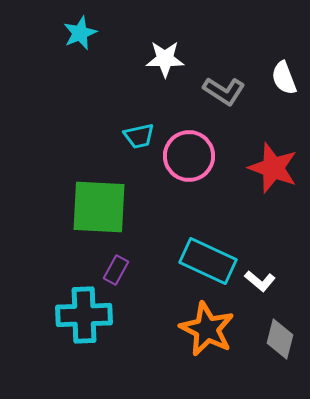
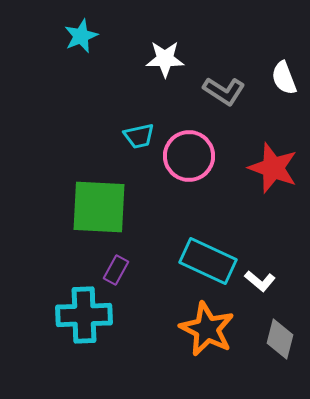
cyan star: moved 1 px right, 3 px down
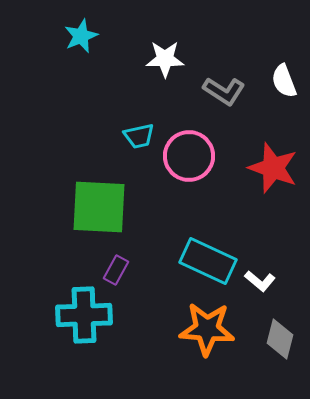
white semicircle: moved 3 px down
orange star: rotated 22 degrees counterclockwise
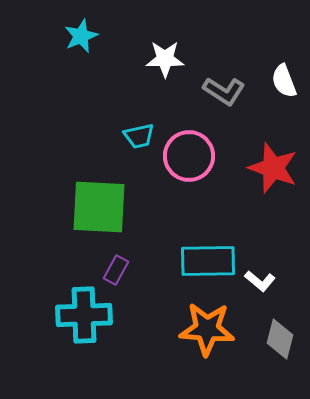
cyan rectangle: rotated 26 degrees counterclockwise
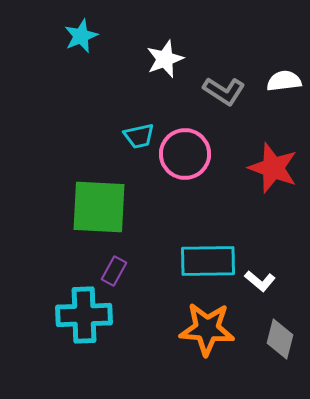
white star: rotated 21 degrees counterclockwise
white semicircle: rotated 104 degrees clockwise
pink circle: moved 4 px left, 2 px up
purple rectangle: moved 2 px left, 1 px down
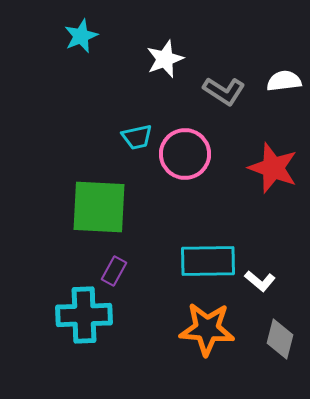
cyan trapezoid: moved 2 px left, 1 px down
